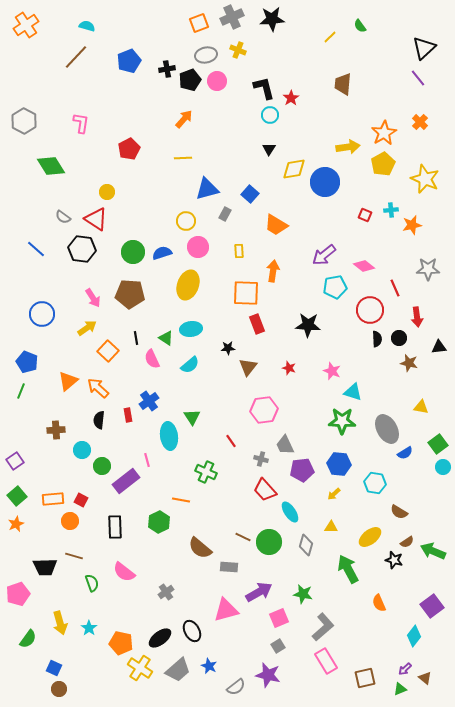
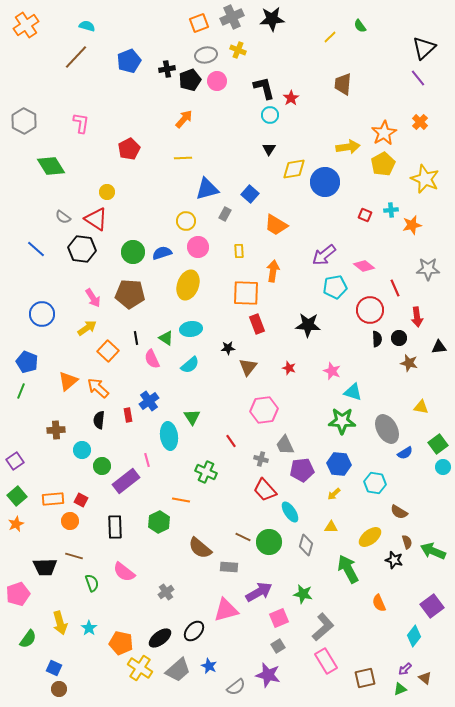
brown semicircle at (407, 542): rotated 72 degrees counterclockwise
black ellipse at (192, 631): moved 2 px right; rotated 70 degrees clockwise
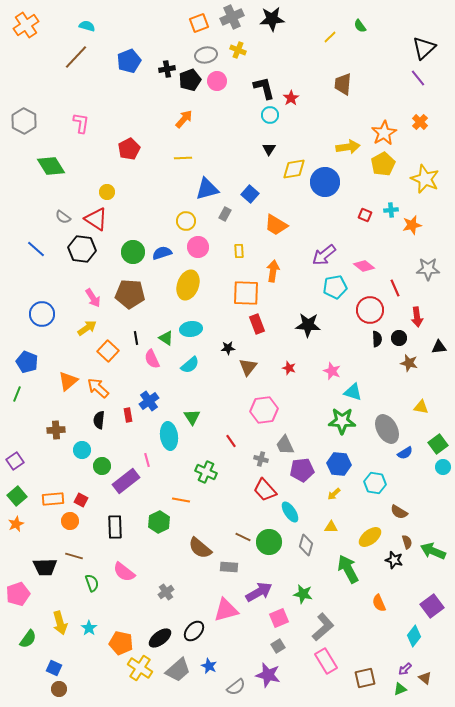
green line at (21, 391): moved 4 px left, 3 px down
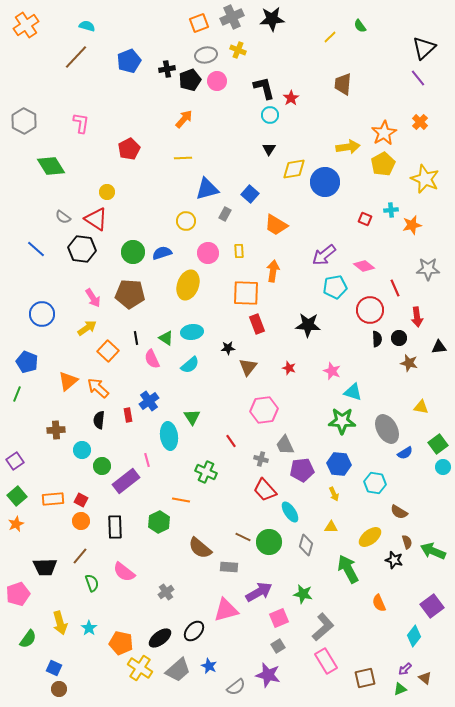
red square at (365, 215): moved 4 px down
pink circle at (198, 247): moved 10 px right, 6 px down
cyan ellipse at (191, 329): moved 1 px right, 3 px down
yellow arrow at (334, 494): rotated 72 degrees counterclockwise
orange circle at (70, 521): moved 11 px right
brown line at (74, 556): moved 6 px right; rotated 66 degrees counterclockwise
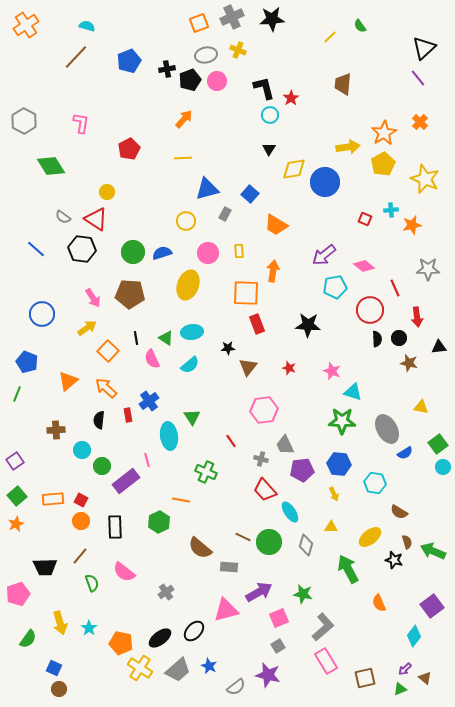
orange arrow at (98, 388): moved 8 px right
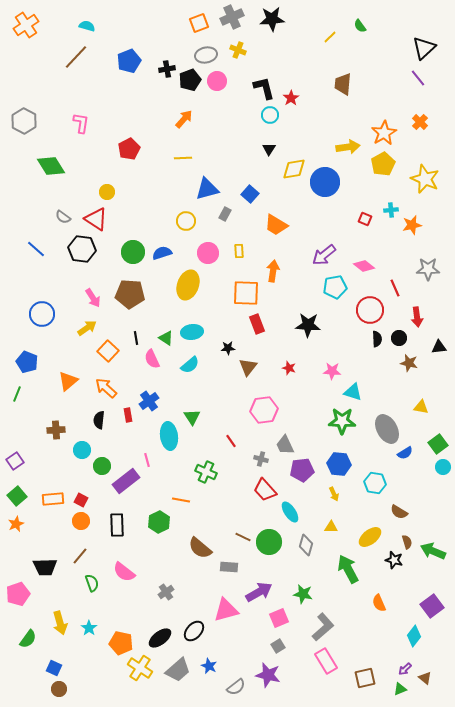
pink star at (332, 371): rotated 18 degrees counterclockwise
black rectangle at (115, 527): moved 2 px right, 2 px up
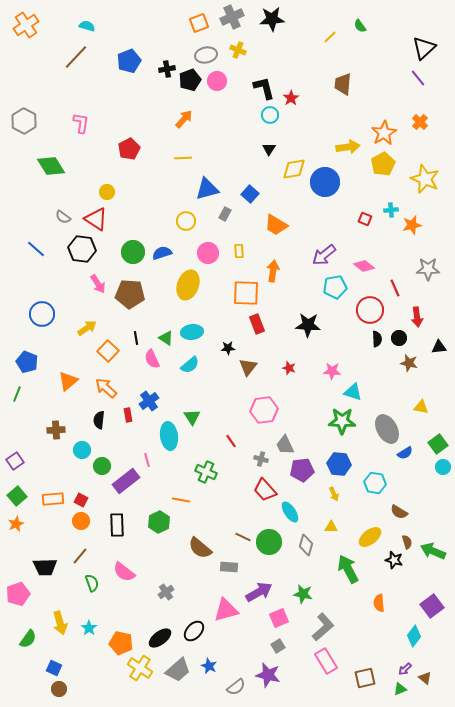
pink arrow at (93, 298): moved 5 px right, 14 px up
orange semicircle at (379, 603): rotated 18 degrees clockwise
